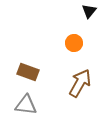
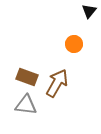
orange circle: moved 1 px down
brown rectangle: moved 1 px left, 5 px down
brown arrow: moved 23 px left
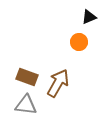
black triangle: moved 6 px down; rotated 28 degrees clockwise
orange circle: moved 5 px right, 2 px up
brown arrow: moved 1 px right
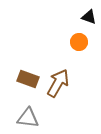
black triangle: rotated 42 degrees clockwise
brown rectangle: moved 1 px right, 2 px down
gray triangle: moved 2 px right, 13 px down
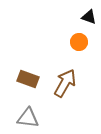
brown arrow: moved 7 px right
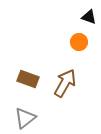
gray triangle: moved 3 px left; rotated 45 degrees counterclockwise
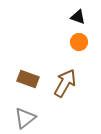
black triangle: moved 11 px left
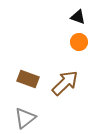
brown arrow: rotated 16 degrees clockwise
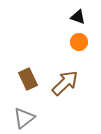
brown rectangle: rotated 45 degrees clockwise
gray triangle: moved 1 px left
